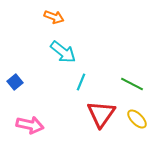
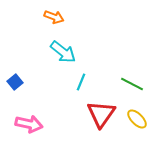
pink arrow: moved 1 px left, 1 px up
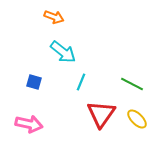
blue square: moved 19 px right; rotated 35 degrees counterclockwise
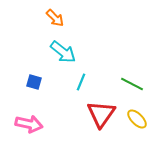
orange arrow: moved 1 px right, 1 px down; rotated 24 degrees clockwise
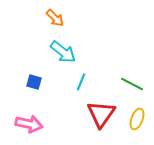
yellow ellipse: rotated 65 degrees clockwise
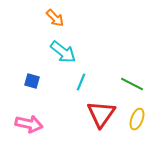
blue square: moved 2 px left, 1 px up
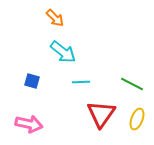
cyan line: rotated 66 degrees clockwise
